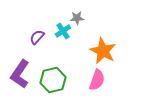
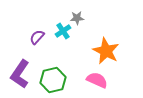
orange star: moved 3 px right
pink semicircle: rotated 85 degrees counterclockwise
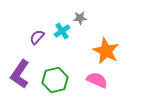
gray star: moved 3 px right
cyan cross: moved 1 px left
green hexagon: moved 2 px right
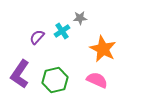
orange star: moved 3 px left, 2 px up
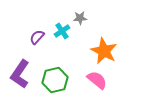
orange star: moved 1 px right, 2 px down
pink semicircle: rotated 15 degrees clockwise
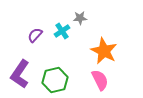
purple semicircle: moved 2 px left, 2 px up
pink semicircle: moved 3 px right; rotated 25 degrees clockwise
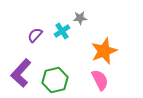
orange star: rotated 24 degrees clockwise
purple L-shape: moved 1 px right, 1 px up; rotated 8 degrees clockwise
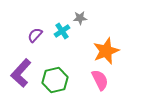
orange star: moved 2 px right
